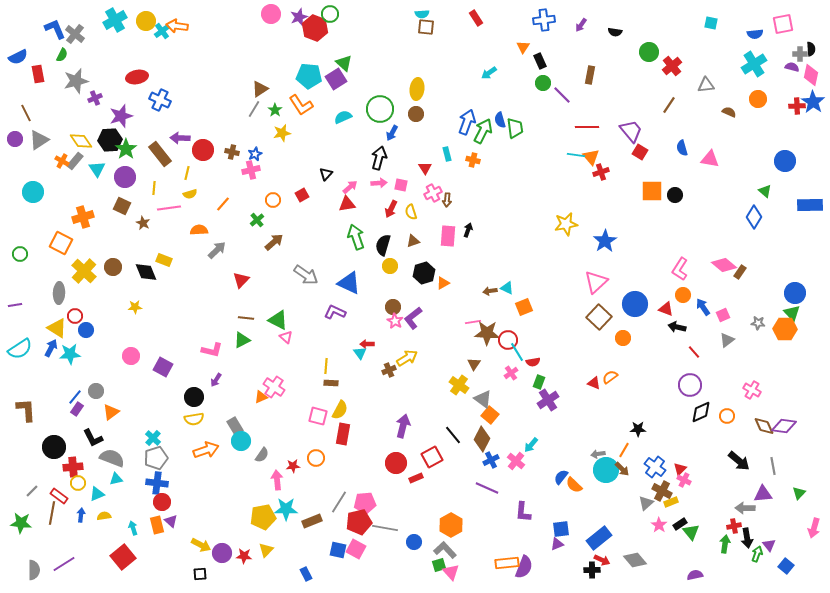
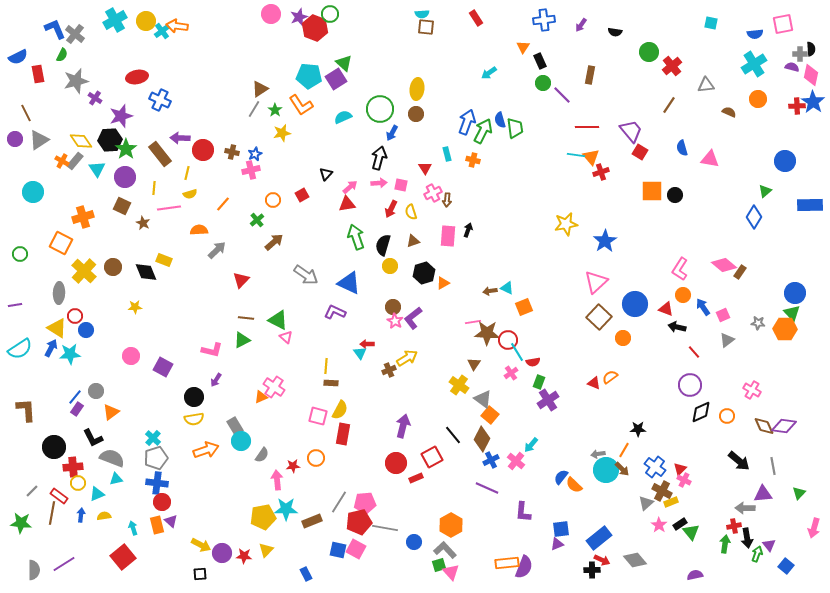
purple cross at (95, 98): rotated 32 degrees counterclockwise
green triangle at (765, 191): rotated 40 degrees clockwise
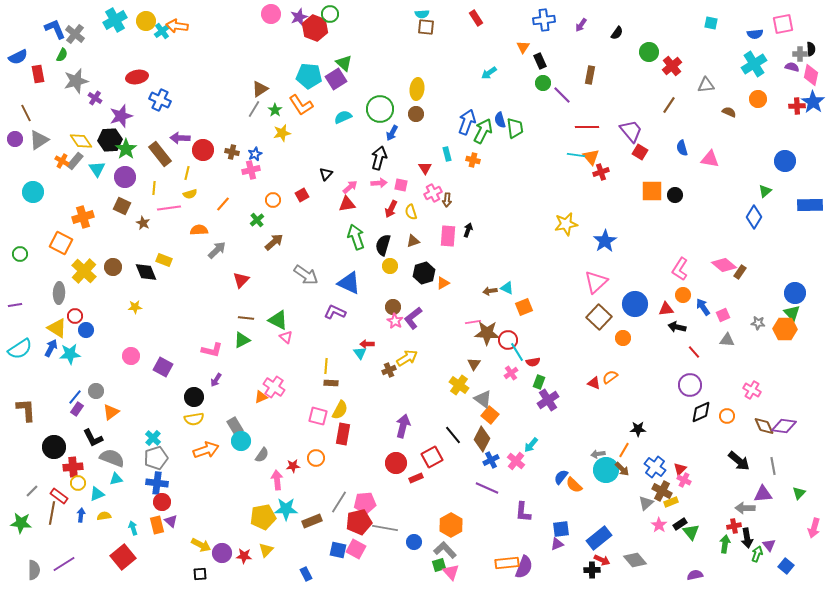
black semicircle at (615, 32): moved 2 px right, 1 px down; rotated 64 degrees counterclockwise
red triangle at (666, 309): rotated 28 degrees counterclockwise
gray triangle at (727, 340): rotated 42 degrees clockwise
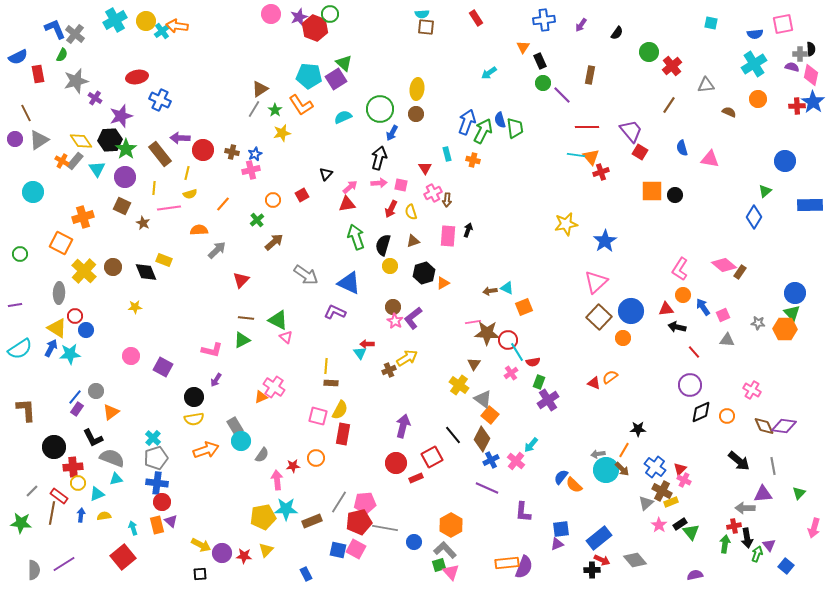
blue circle at (635, 304): moved 4 px left, 7 px down
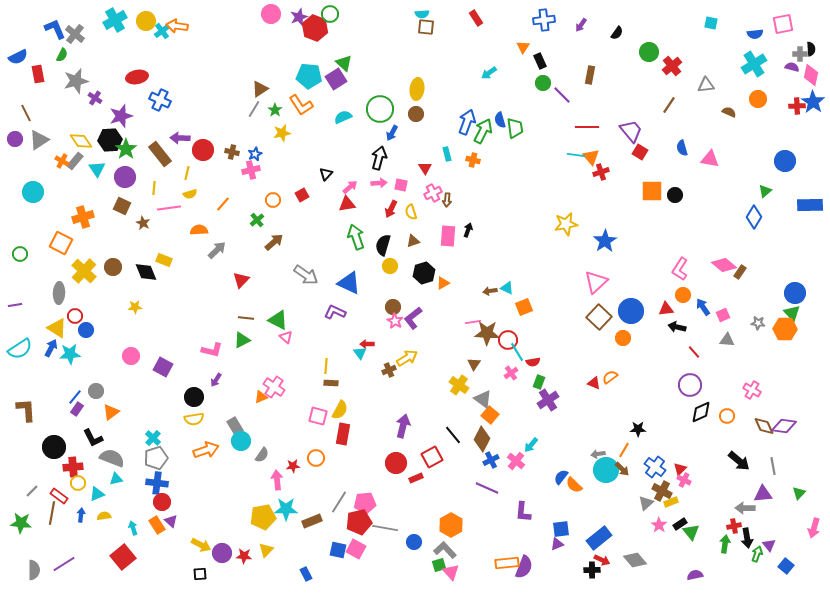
orange rectangle at (157, 525): rotated 18 degrees counterclockwise
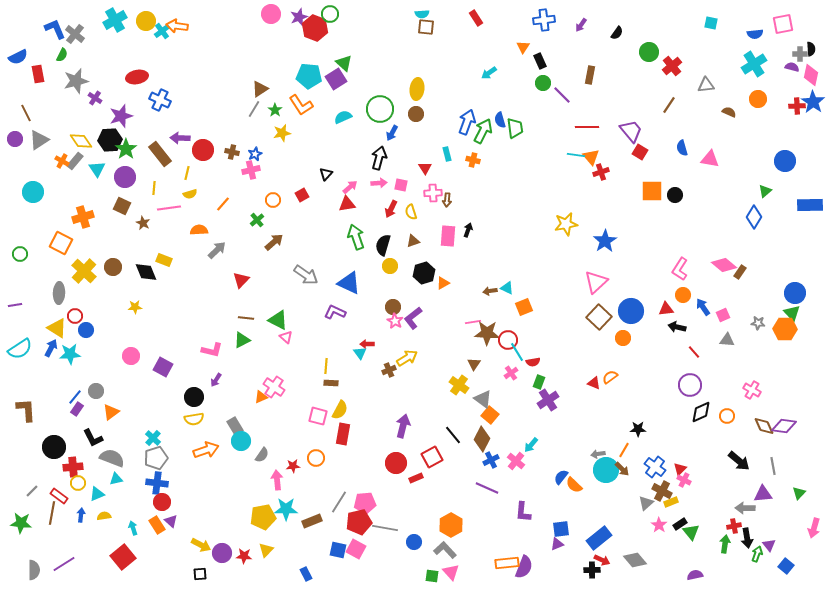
pink cross at (433, 193): rotated 24 degrees clockwise
green square at (439, 565): moved 7 px left, 11 px down; rotated 24 degrees clockwise
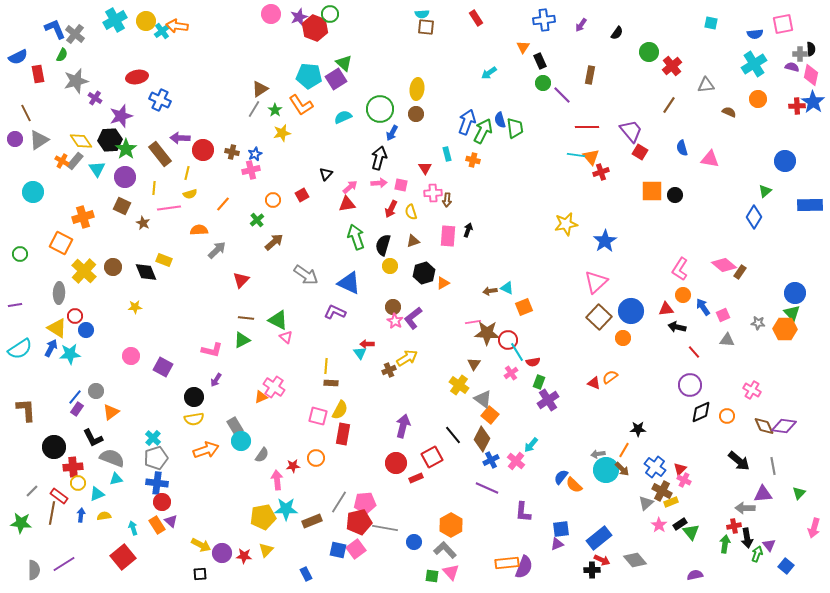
pink square at (356, 549): rotated 24 degrees clockwise
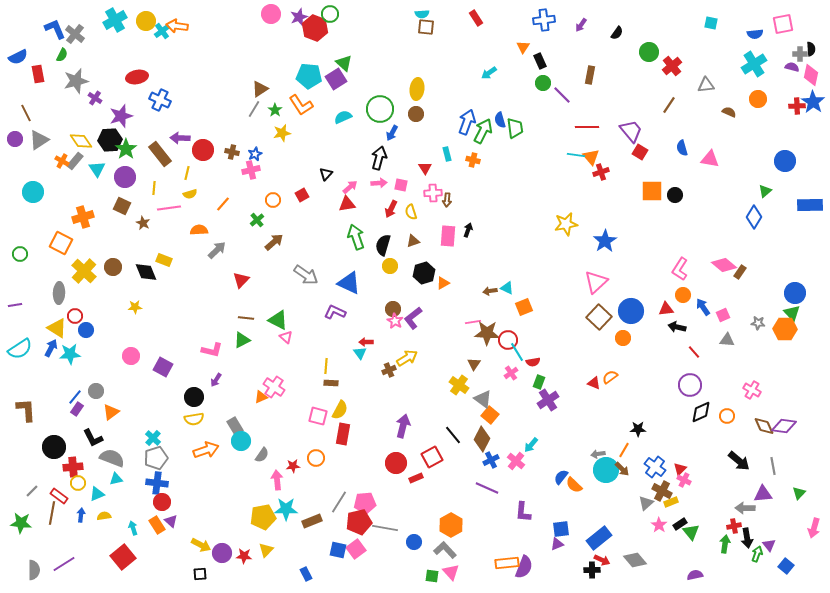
brown circle at (393, 307): moved 2 px down
red arrow at (367, 344): moved 1 px left, 2 px up
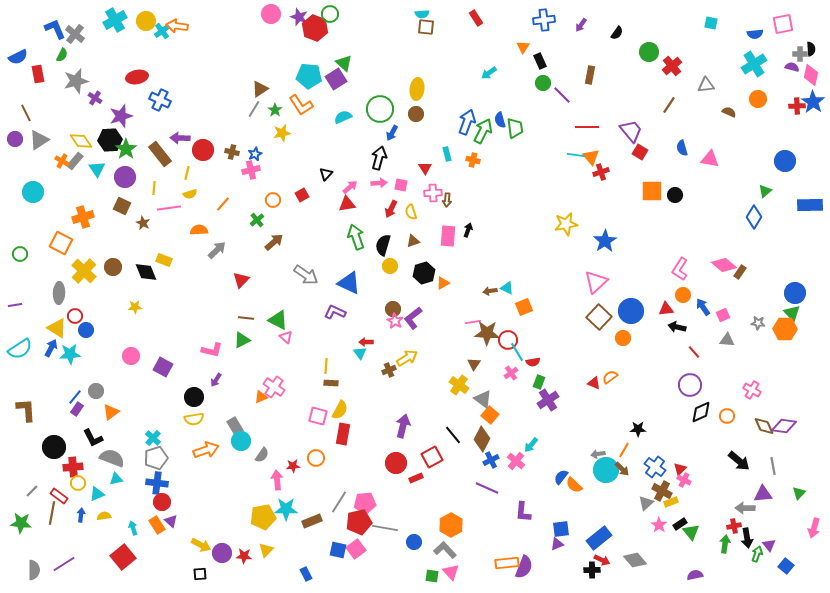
purple star at (299, 17): rotated 30 degrees counterclockwise
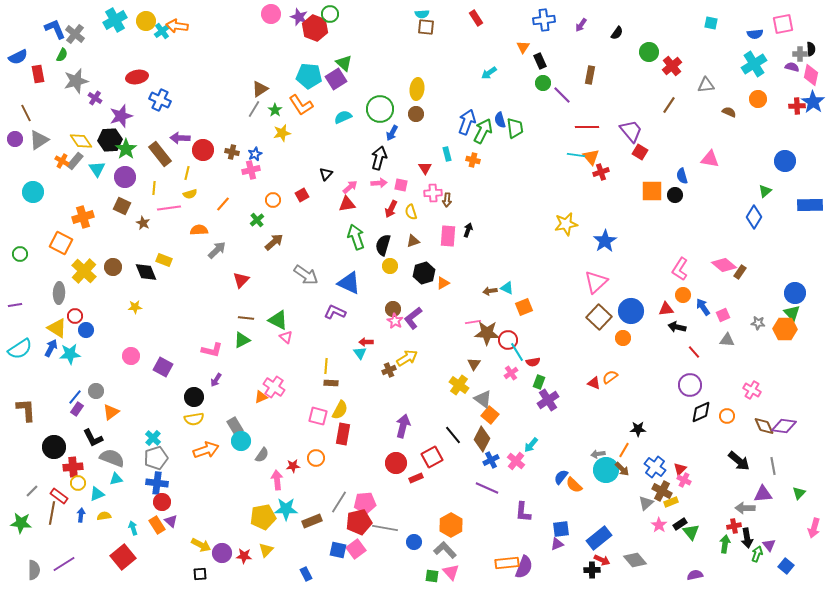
blue semicircle at (682, 148): moved 28 px down
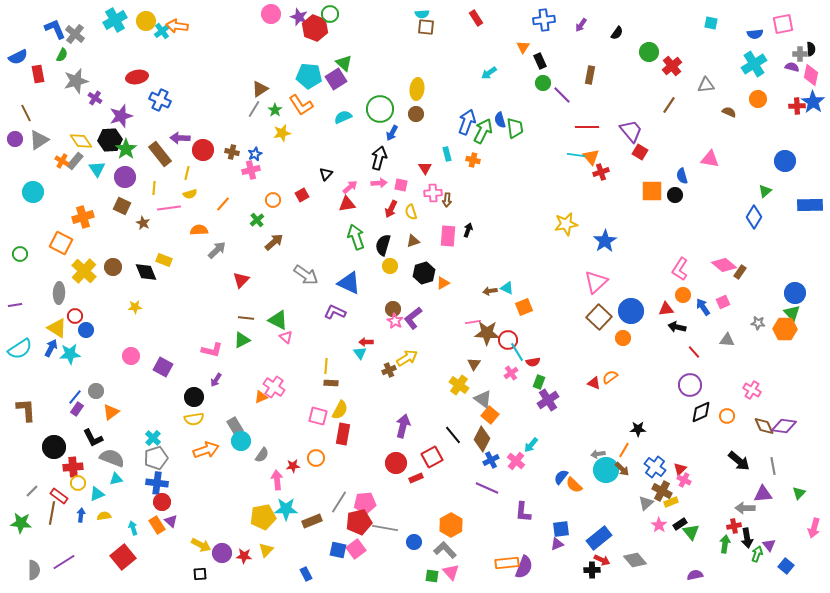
pink square at (723, 315): moved 13 px up
purple line at (64, 564): moved 2 px up
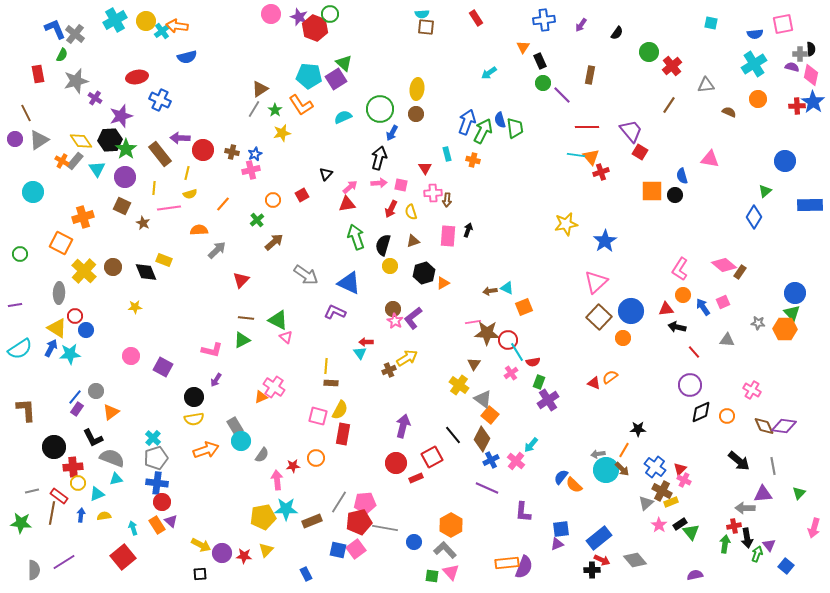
blue semicircle at (18, 57): moved 169 px right; rotated 12 degrees clockwise
gray line at (32, 491): rotated 32 degrees clockwise
